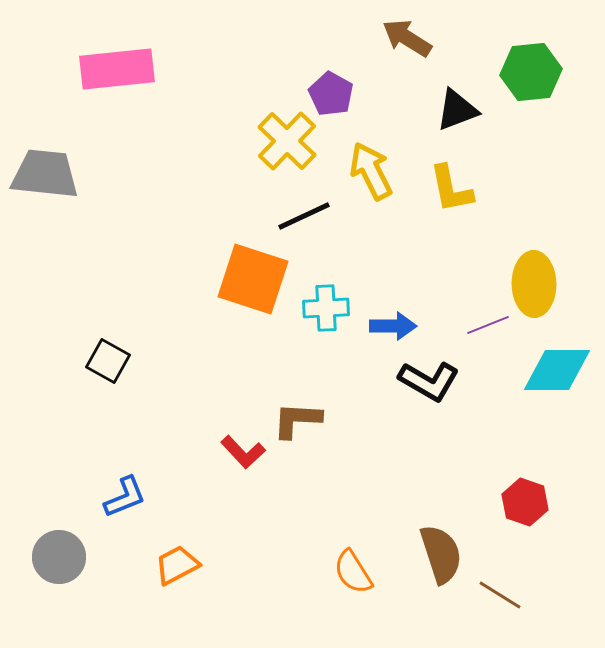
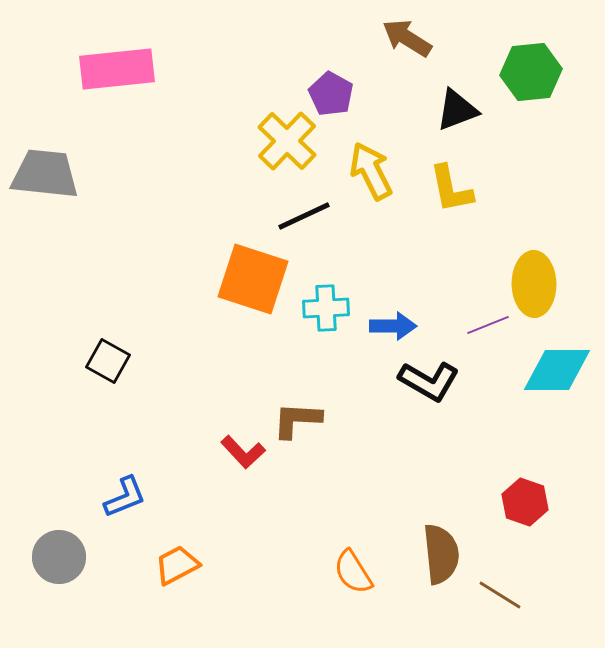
brown semicircle: rotated 12 degrees clockwise
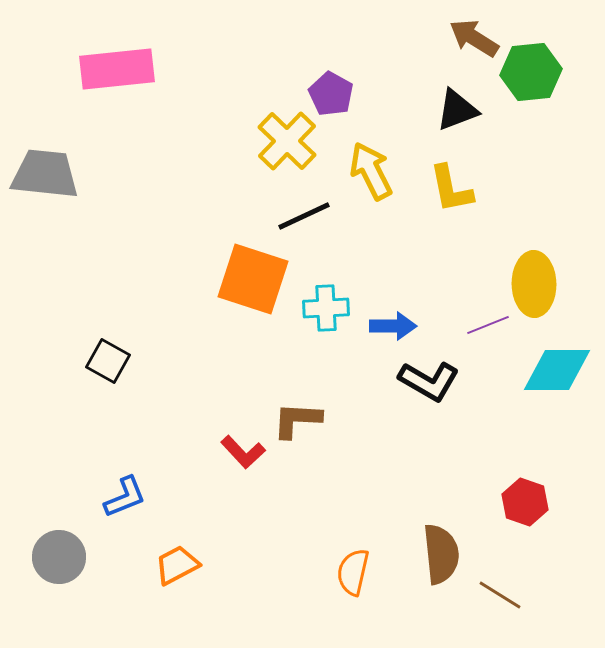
brown arrow: moved 67 px right
orange semicircle: rotated 45 degrees clockwise
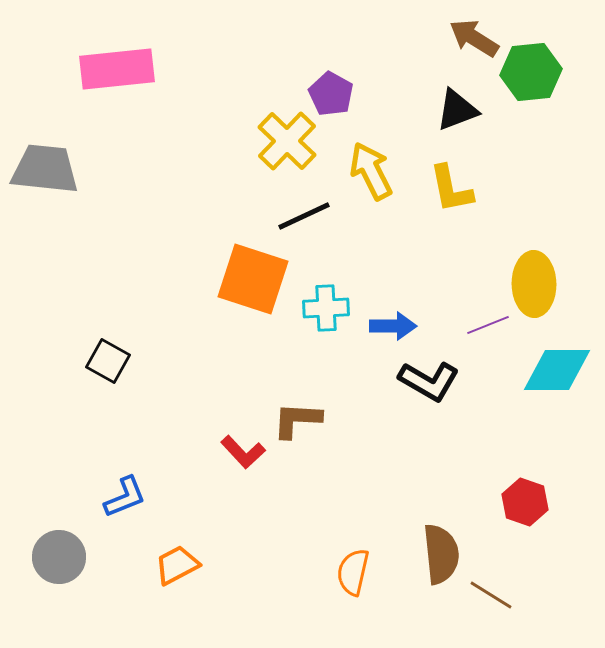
gray trapezoid: moved 5 px up
brown line: moved 9 px left
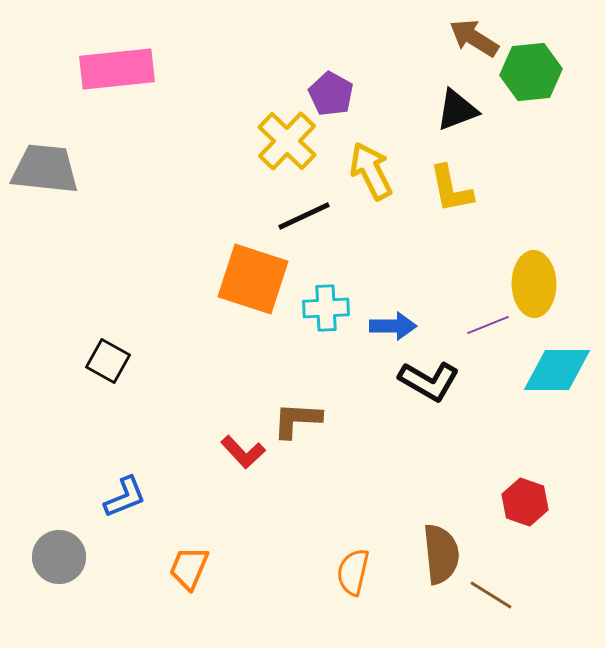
orange trapezoid: moved 12 px right, 3 px down; rotated 39 degrees counterclockwise
